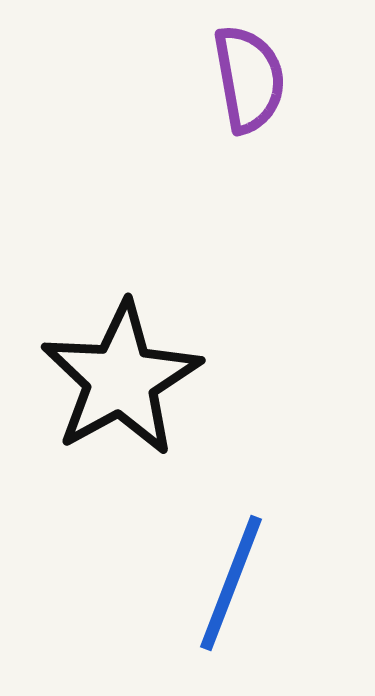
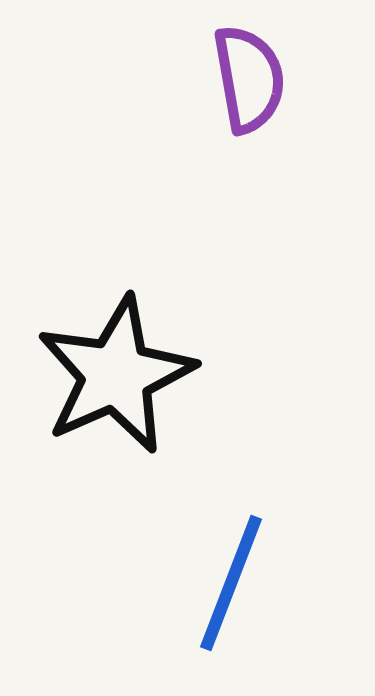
black star: moved 5 px left, 4 px up; rotated 5 degrees clockwise
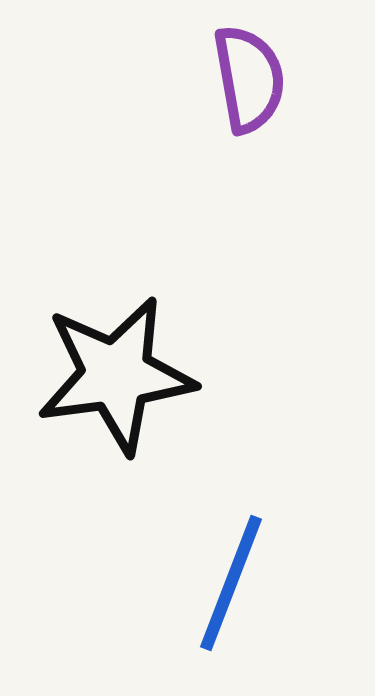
black star: rotated 16 degrees clockwise
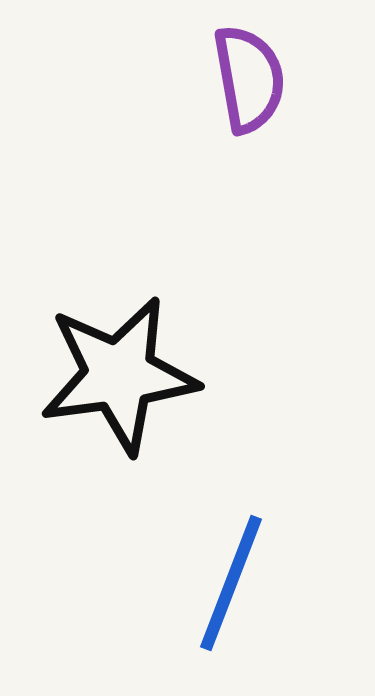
black star: moved 3 px right
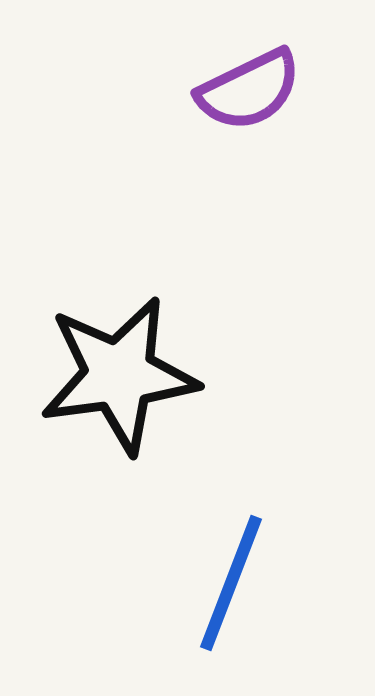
purple semicircle: moved 11 px down; rotated 74 degrees clockwise
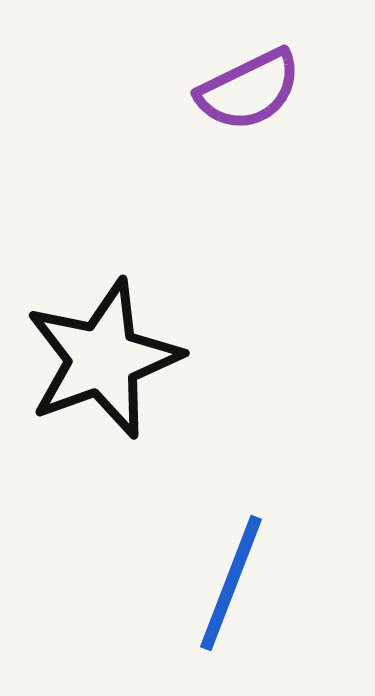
black star: moved 16 px left, 16 px up; rotated 12 degrees counterclockwise
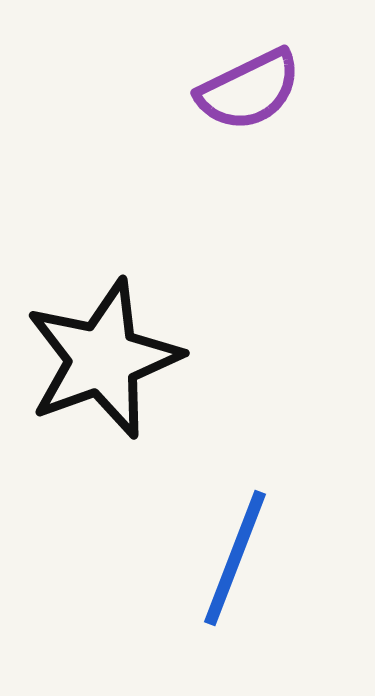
blue line: moved 4 px right, 25 px up
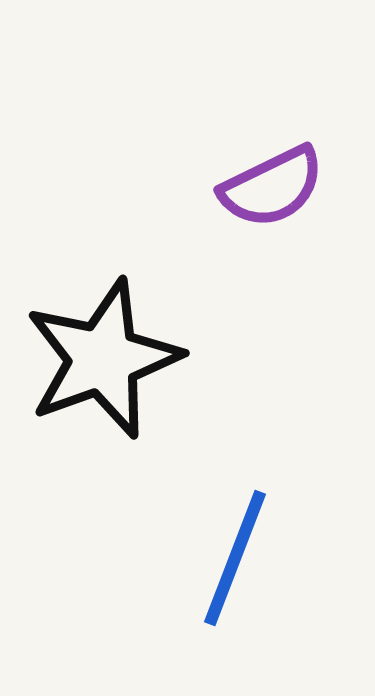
purple semicircle: moved 23 px right, 97 px down
